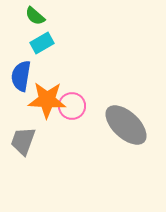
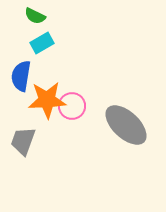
green semicircle: rotated 15 degrees counterclockwise
orange star: rotated 6 degrees counterclockwise
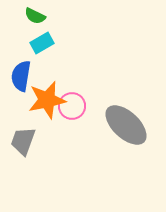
orange star: rotated 9 degrees counterclockwise
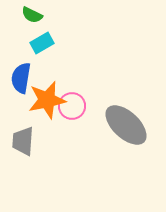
green semicircle: moved 3 px left, 1 px up
blue semicircle: moved 2 px down
gray trapezoid: rotated 16 degrees counterclockwise
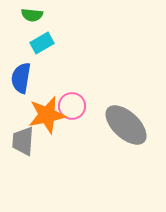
green semicircle: rotated 20 degrees counterclockwise
orange star: moved 15 px down
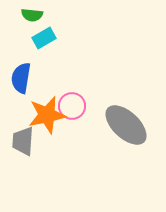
cyan rectangle: moved 2 px right, 5 px up
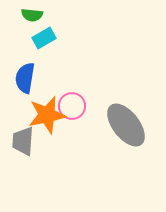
blue semicircle: moved 4 px right
gray ellipse: rotated 9 degrees clockwise
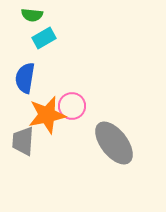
gray ellipse: moved 12 px left, 18 px down
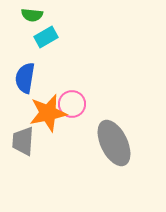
cyan rectangle: moved 2 px right, 1 px up
pink circle: moved 2 px up
orange star: moved 1 px right, 2 px up
gray ellipse: rotated 12 degrees clockwise
